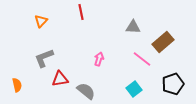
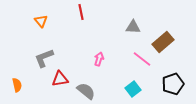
orange triangle: rotated 24 degrees counterclockwise
cyan square: moved 1 px left
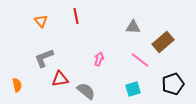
red line: moved 5 px left, 4 px down
pink line: moved 2 px left, 1 px down
cyan square: rotated 21 degrees clockwise
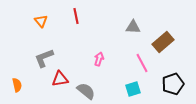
pink line: moved 2 px right, 3 px down; rotated 24 degrees clockwise
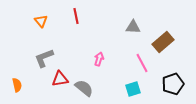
gray semicircle: moved 2 px left, 3 px up
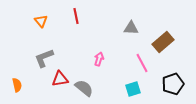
gray triangle: moved 2 px left, 1 px down
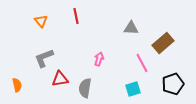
brown rectangle: moved 1 px down
gray semicircle: moved 1 px right; rotated 120 degrees counterclockwise
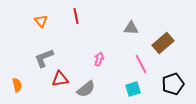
pink line: moved 1 px left, 1 px down
gray semicircle: moved 1 px right, 1 px down; rotated 138 degrees counterclockwise
